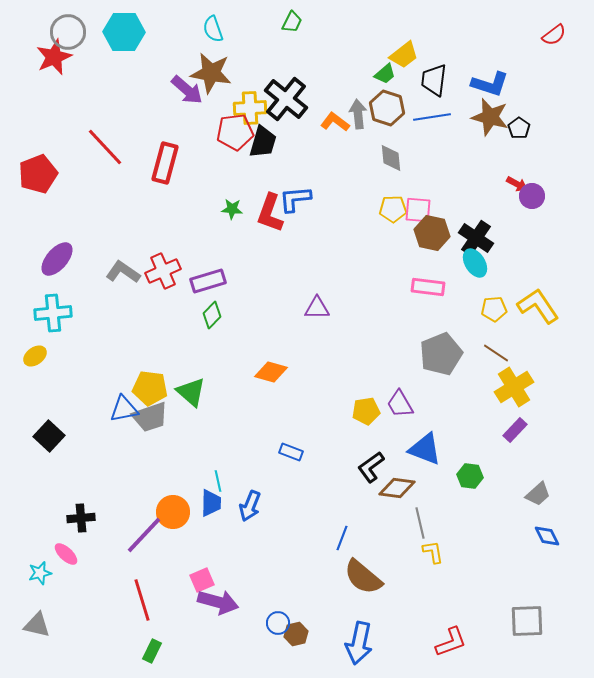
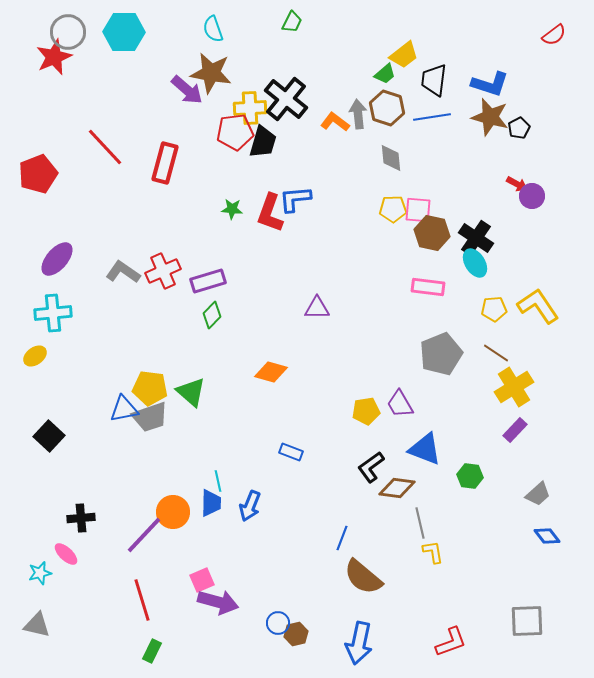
black pentagon at (519, 128): rotated 10 degrees clockwise
blue diamond at (547, 536): rotated 12 degrees counterclockwise
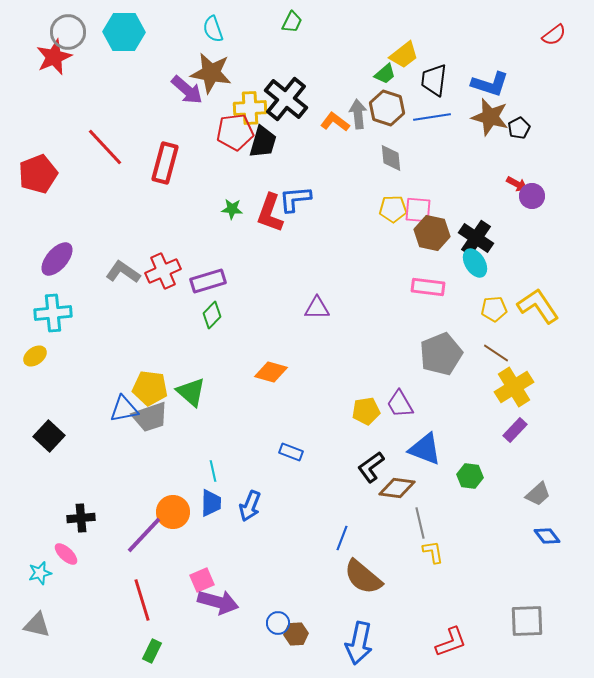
cyan line at (218, 481): moved 5 px left, 10 px up
brown hexagon at (296, 634): rotated 10 degrees clockwise
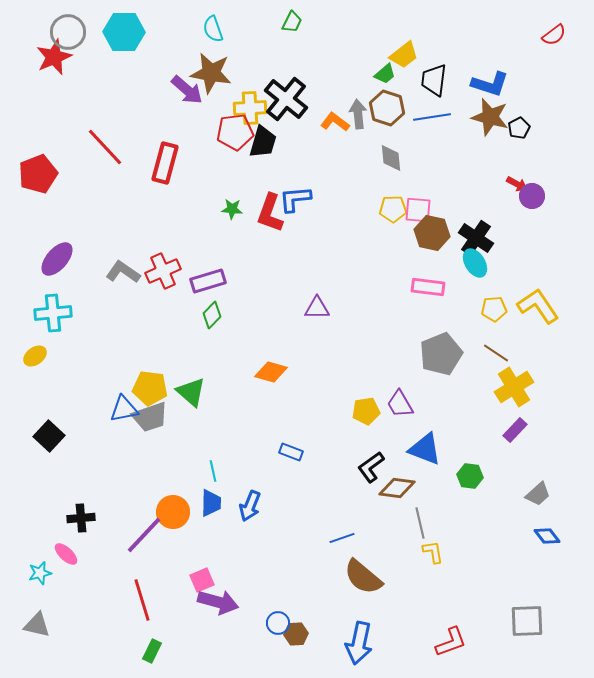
blue line at (342, 538): rotated 50 degrees clockwise
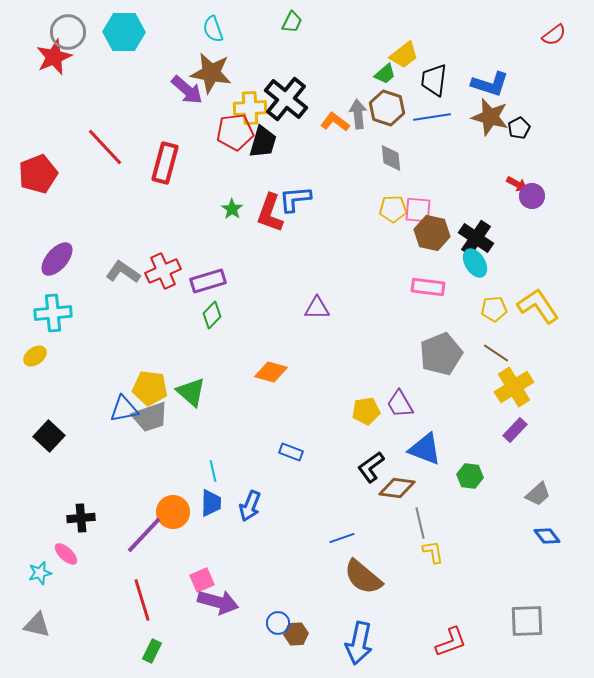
green star at (232, 209): rotated 30 degrees clockwise
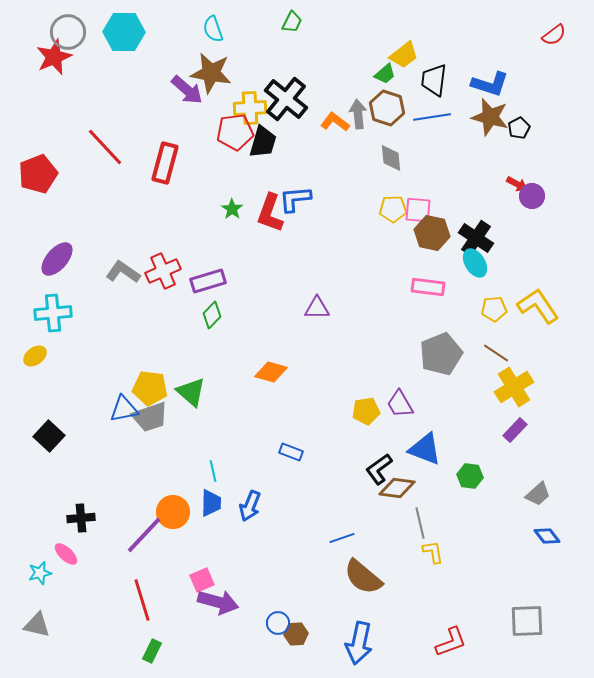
black L-shape at (371, 467): moved 8 px right, 2 px down
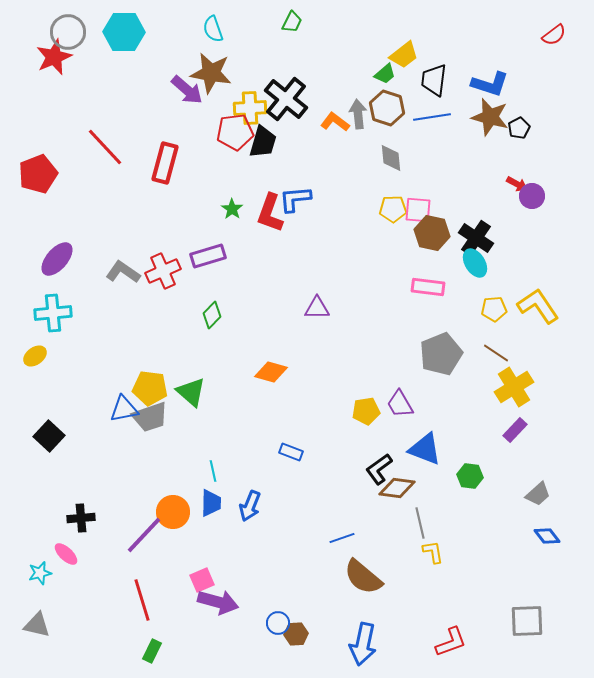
purple rectangle at (208, 281): moved 25 px up
blue arrow at (359, 643): moved 4 px right, 1 px down
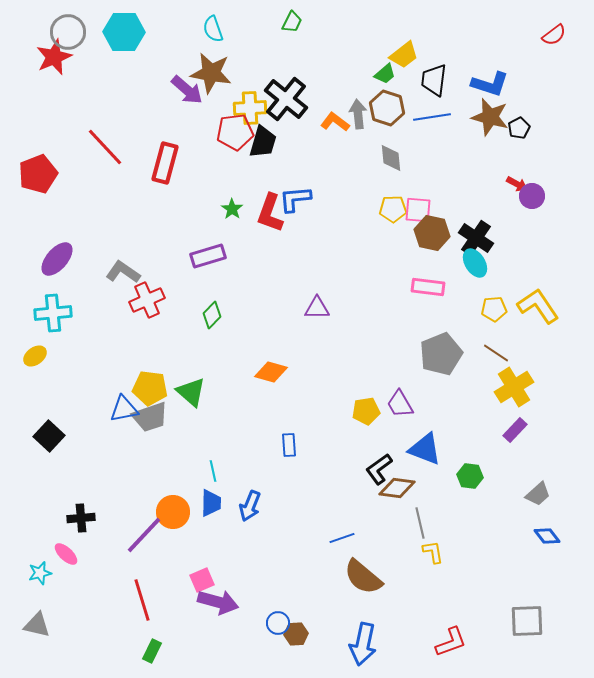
red cross at (163, 271): moved 16 px left, 29 px down
blue rectangle at (291, 452): moved 2 px left, 7 px up; rotated 65 degrees clockwise
